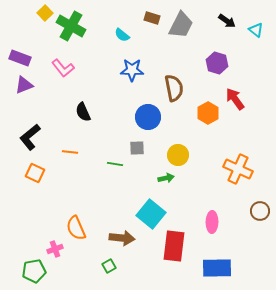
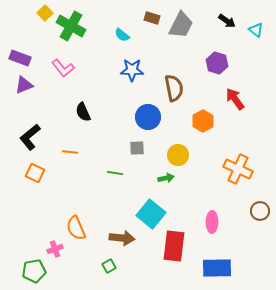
orange hexagon: moved 5 px left, 8 px down
green line: moved 9 px down
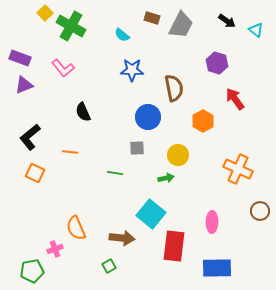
green pentagon: moved 2 px left
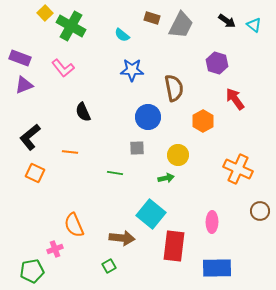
cyan triangle: moved 2 px left, 5 px up
orange semicircle: moved 2 px left, 3 px up
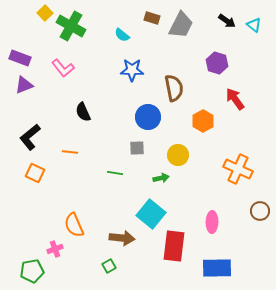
green arrow: moved 5 px left
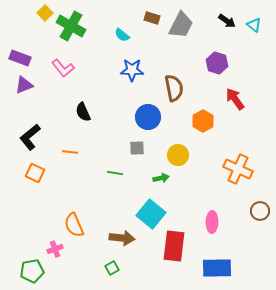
green square: moved 3 px right, 2 px down
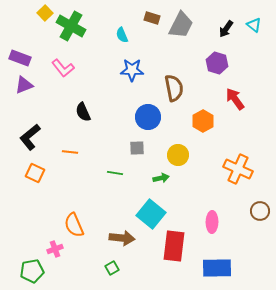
black arrow: moved 1 px left, 8 px down; rotated 90 degrees clockwise
cyan semicircle: rotated 28 degrees clockwise
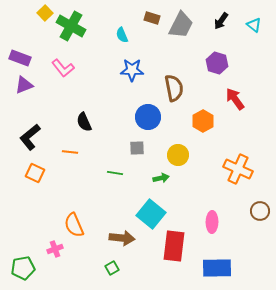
black arrow: moved 5 px left, 8 px up
black semicircle: moved 1 px right, 10 px down
green pentagon: moved 9 px left, 3 px up
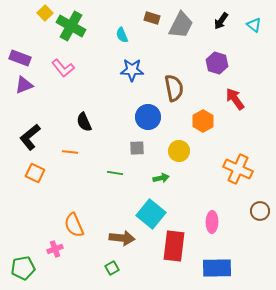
yellow circle: moved 1 px right, 4 px up
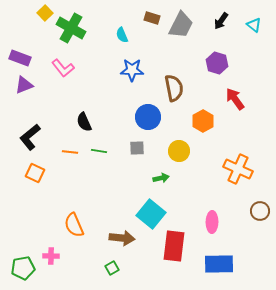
green cross: moved 2 px down
green line: moved 16 px left, 22 px up
pink cross: moved 4 px left, 7 px down; rotated 21 degrees clockwise
blue rectangle: moved 2 px right, 4 px up
